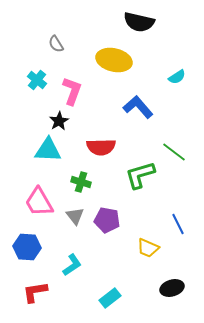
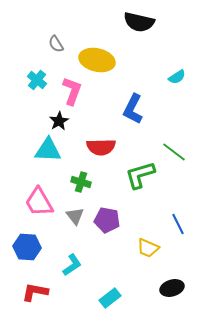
yellow ellipse: moved 17 px left
blue L-shape: moved 5 px left, 2 px down; rotated 112 degrees counterclockwise
red L-shape: rotated 20 degrees clockwise
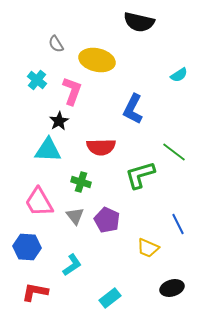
cyan semicircle: moved 2 px right, 2 px up
purple pentagon: rotated 15 degrees clockwise
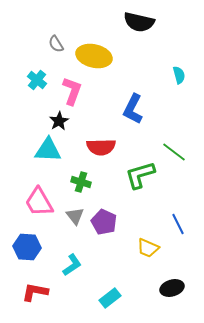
yellow ellipse: moved 3 px left, 4 px up
cyan semicircle: rotated 72 degrees counterclockwise
purple pentagon: moved 3 px left, 2 px down
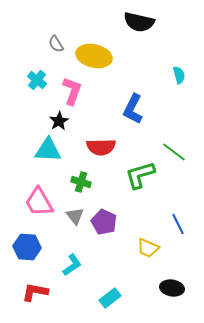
black ellipse: rotated 25 degrees clockwise
